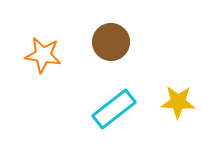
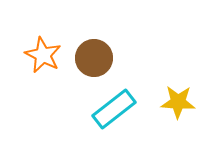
brown circle: moved 17 px left, 16 px down
orange star: rotated 18 degrees clockwise
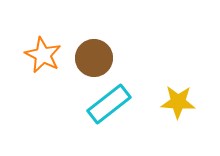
cyan rectangle: moved 5 px left, 5 px up
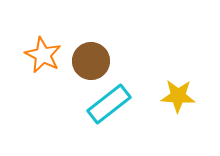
brown circle: moved 3 px left, 3 px down
yellow star: moved 6 px up
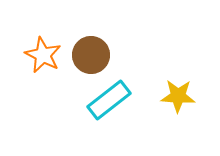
brown circle: moved 6 px up
cyan rectangle: moved 4 px up
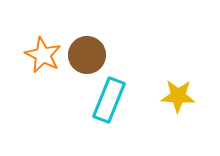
brown circle: moved 4 px left
cyan rectangle: rotated 30 degrees counterclockwise
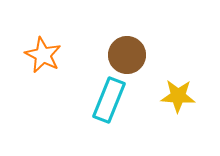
brown circle: moved 40 px right
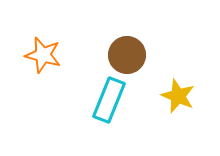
orange star: rotated 12 degrees counterclockwise
yellow star: rotated 20 degrees clockwise
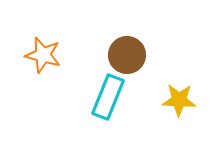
yellow star: moved 1 px right, 4 px down; rotated 20 degrees counterclockwise
cyan rectangle: moved 1 px left, 3 px up
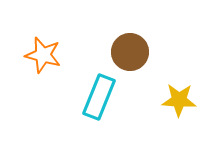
brown circle: moved 3 px right, 3 px up
cyan rectangle: moved 9 px left
